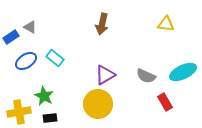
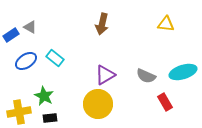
blue rectangle: moved 2 px up
cyan ellipse: rotated 8 degrees clockwise
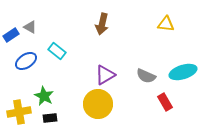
cyan rectangle: moved 2 px right, 7 px up
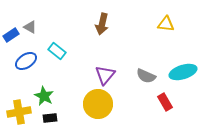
purple triangle: rotated 20 degrees counterclockwise
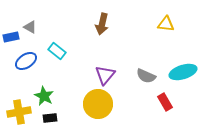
blue rectangle: moved 2 px down; rotated 21 degrees clockwise
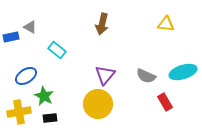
cyan rectangle: moved 1 px up
blue ellipse: moved 15 px down
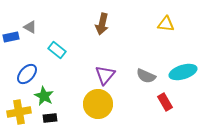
blue ellipse: moved 1 px right, 2 px up; rotated 15 degrees counterclockwise
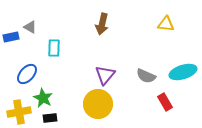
cyan rectangle: moved 3 px left, 2 px up; rotated 54 degrees clockwise
green star: moved 1 px left, 2 px down
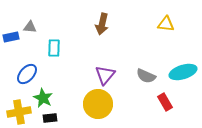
gray triangle: rotated 24 degrees counterclockwise
